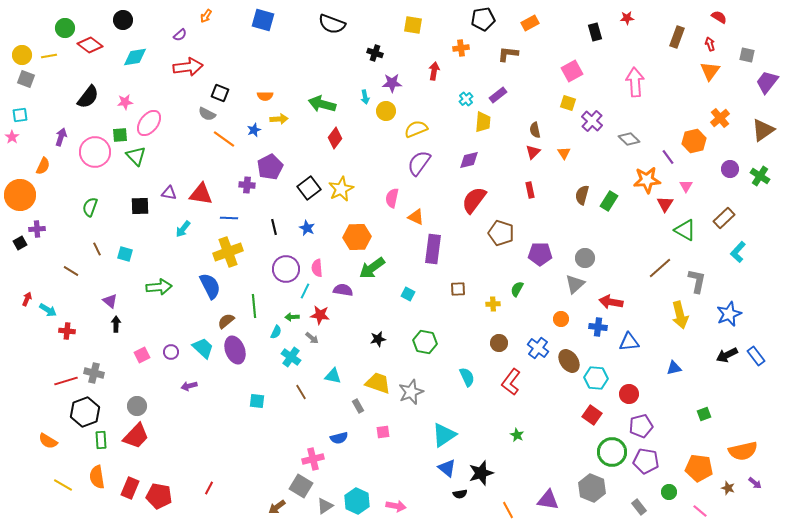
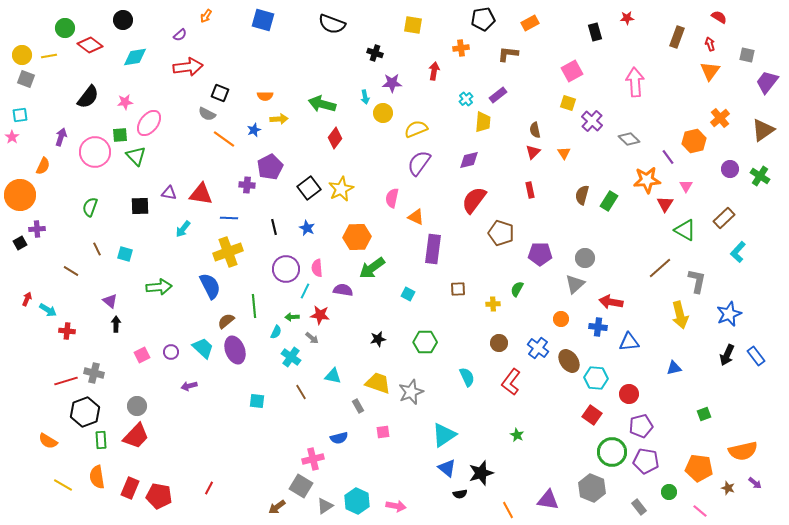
yellow circle at (386, 111): moved 3 px left, 2 px down
green hexagon at (425, 342): rotated 10 degrees counterclockwise
black arrow at (727, 355): rotated 40 degrees counterclockwise
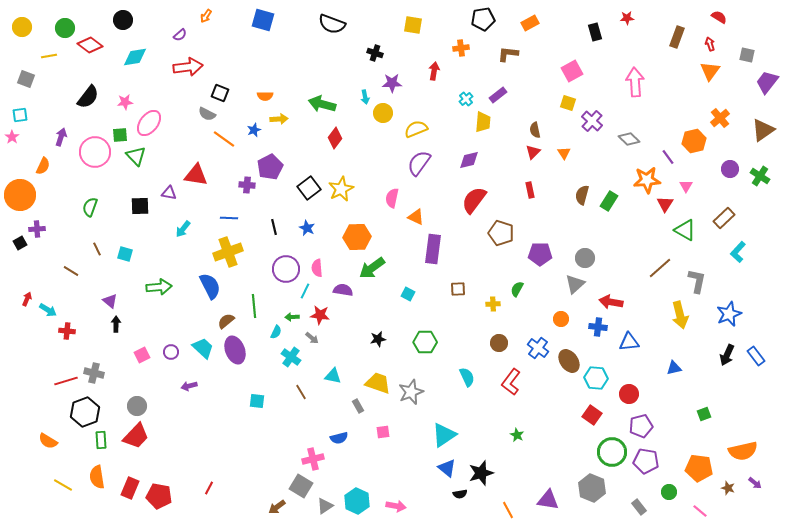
yellow circle at (22, 55): moved 28 px up
red triangle at (201, 194): moved 5 px left, 19 px up
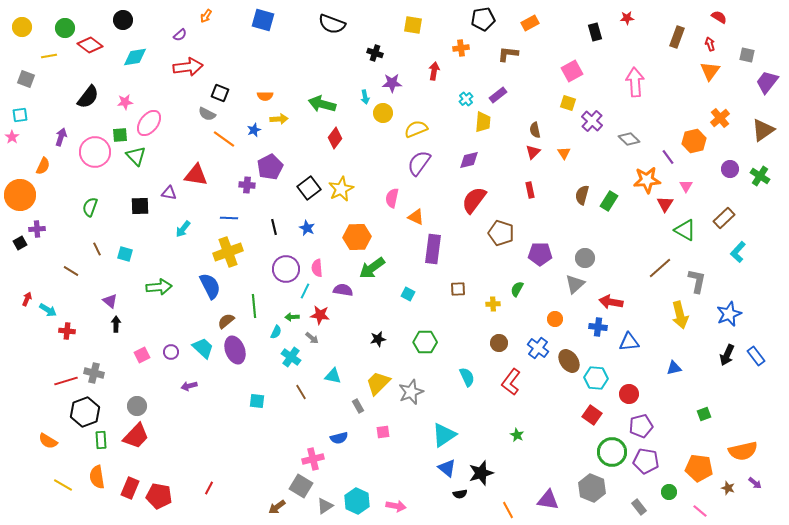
orange circle at (561, 319): moved 6 px left
yellow trapezoid at (378, 383): rotated 64 degrees counterclockwise
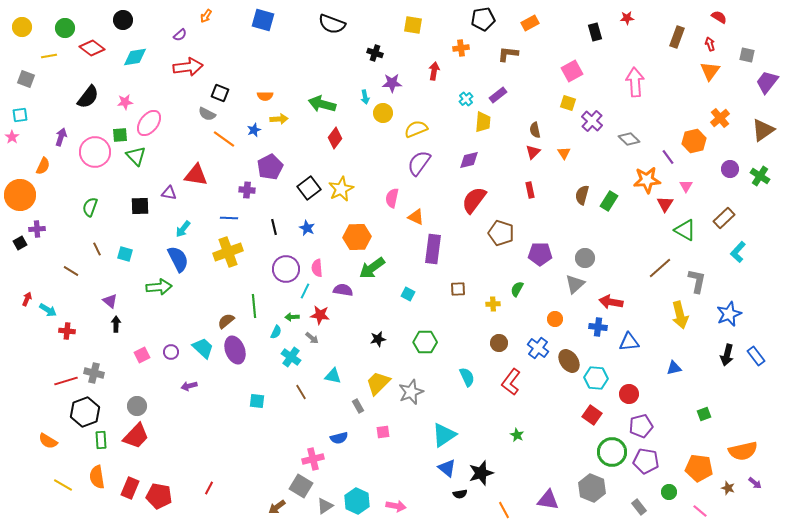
red diamond at (90, 45): moved 2 px right, 3 px down
purple cross at (247, 185): moved 5 px down
blue semicircle at (210, 286): moved 32 px left, 27 px up
black arrow at (727, 355): rotated 10 degrees counterclockwise
orange line at (508, 510): moved 4 px left
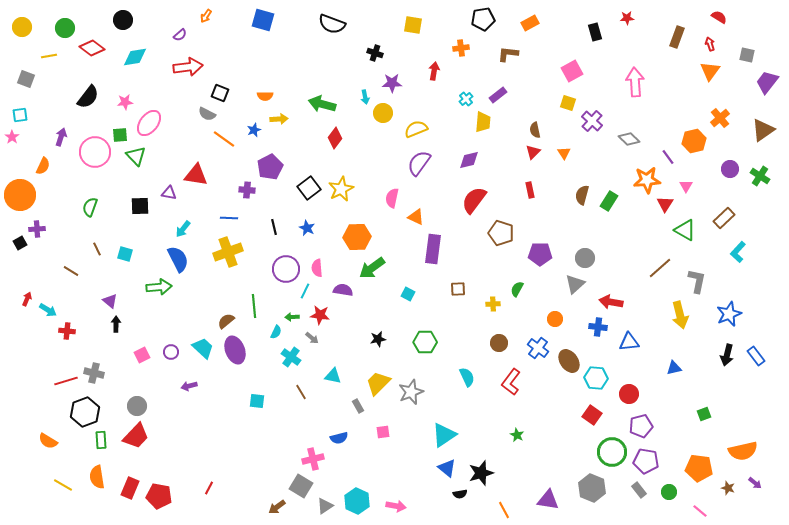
gray rectangle at (639, 507): moved 17 px up
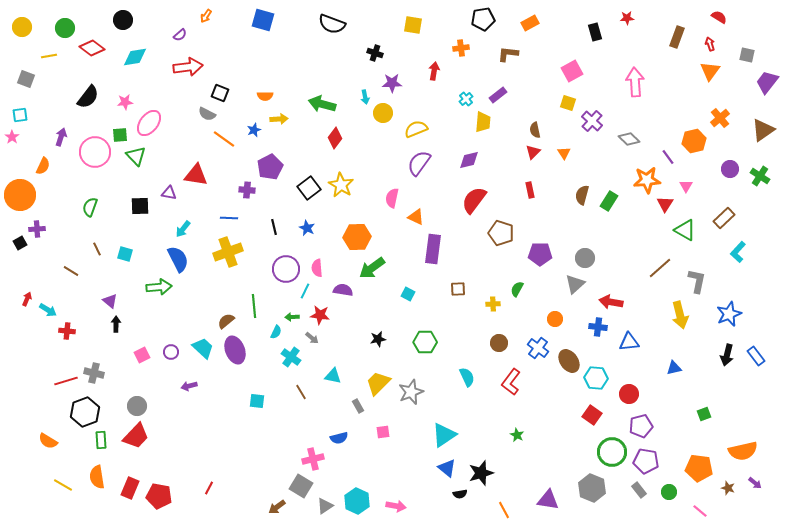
yellow star at (341, 189): moved 4 px up; rotated 15 degrees counterclockwise
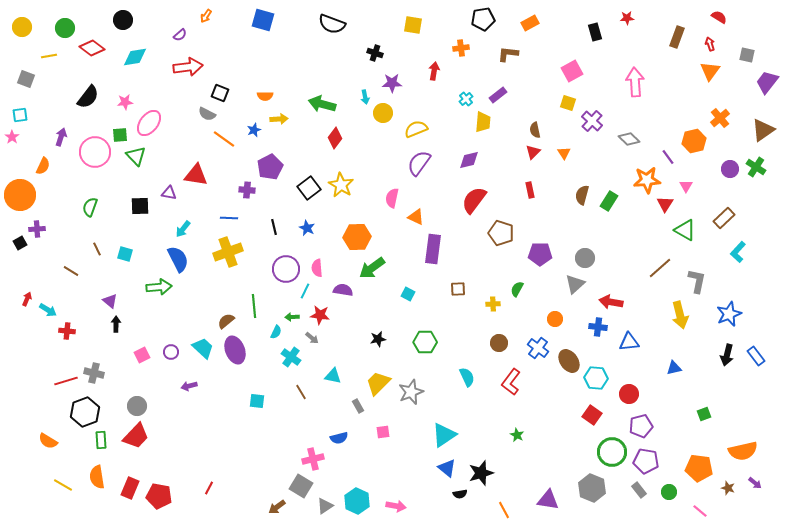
green cross at (760, 176): moved 4 px left, 9 px up
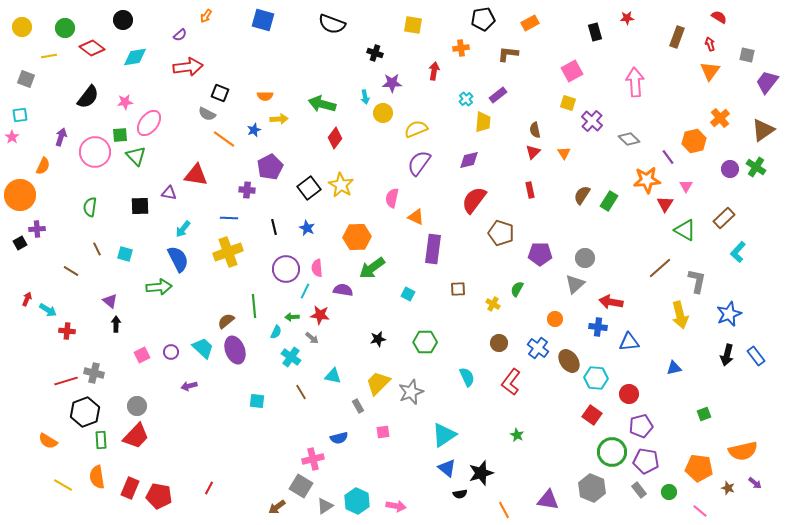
brown semicircle at (582, 195): rotated 18 degrees clockwise
green semicircle at (90, 207): rotated 12 degrees counterclockwise
yellow cross at (493, 304): rotated 32 degrees clockwise
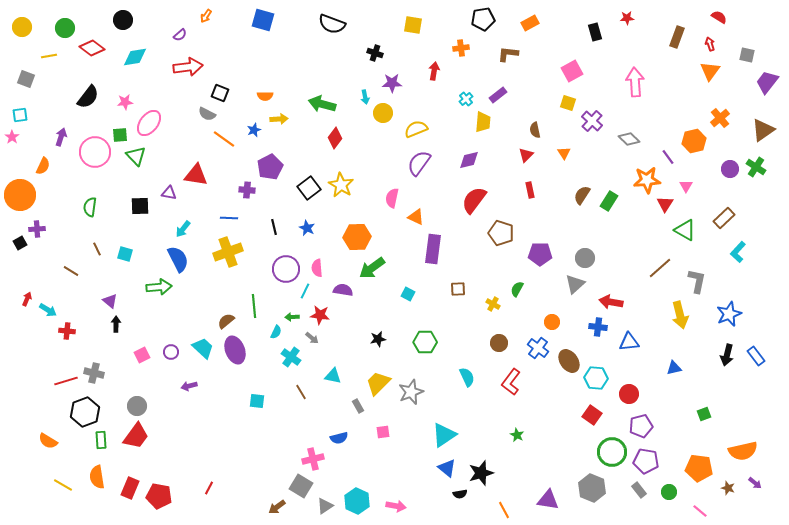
red triangle at (533, 152): moved 7 px left, 3 px down
orange circle at (555, 319): moved 3 px left, 3 px down
red trapezoid at (136, 436): rotated 8 degrees counterclockwise
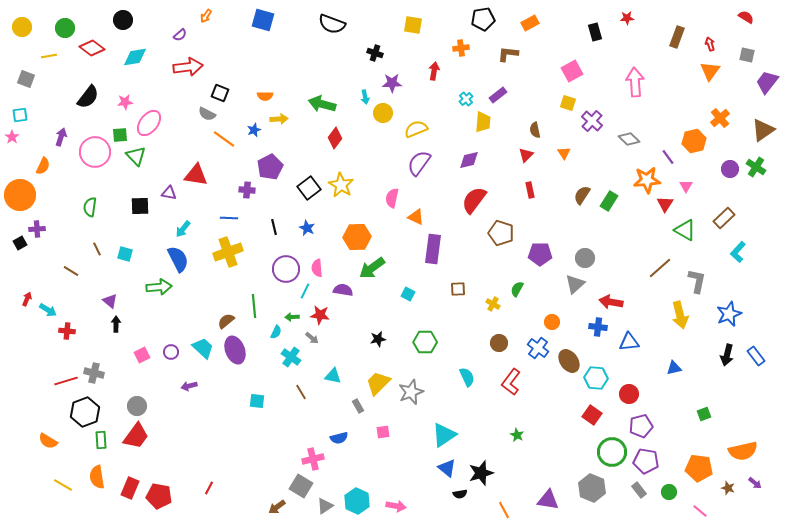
red semicircle at (719, 17): moved 27 px right
